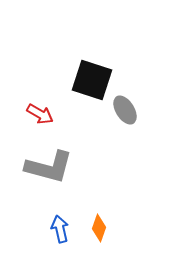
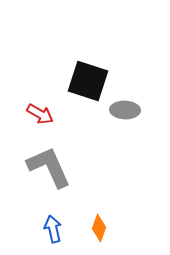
black square: moved 4 px left, 1 px down
gray ellipse: rotated 56 degrees counterclockwise
gray L-shape: rotated 129 degrees counterclockwise
blue arrow: moved 7 px left
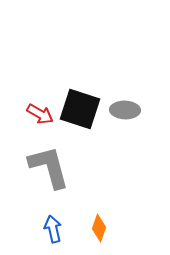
black square: moved 8 px left, 28 px down
gray L-shape: rotated 9 degrees clockwise
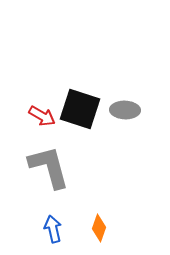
red arrow: moved 2 px right, 2 px down
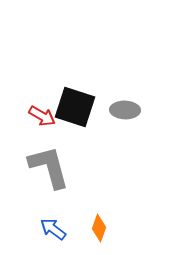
black square: moved 5 px left, 2 px up
blue arrow: rotated 40 degrees counterclockwise
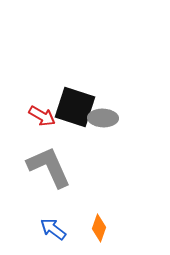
gray ellipse: moved 22 px left, 8 px down
gray L-shape: rotated 9 degrees counterclockwise
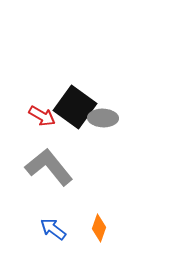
black square: rotated 18 degrees clockwise
gray L-shape: rotated 15 degrees counterclockwise
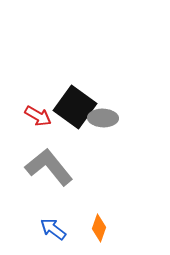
red arrow: moved 4 px left
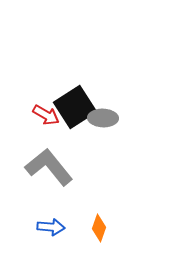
black square: rotated 21 degrees clockwise
red arrow: moved 8 px right, 1 px up
blue arrow: moved 2 px left, 2 px up; rotated 148 degrees clockwise
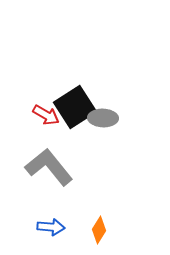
orange diamond: moved 2 px down; rotated 12 degrees clockwise
